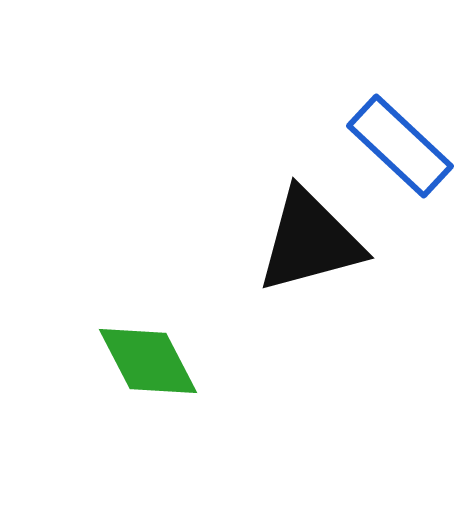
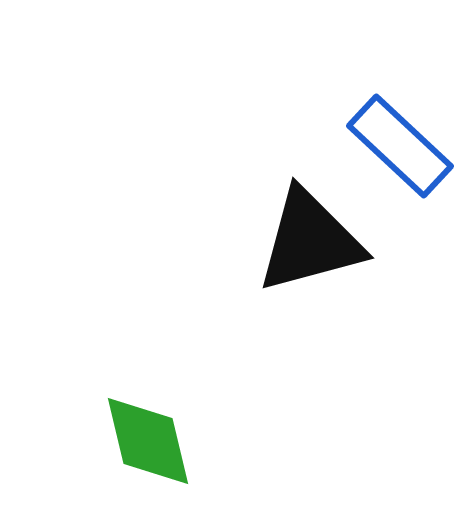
green diamond: moved 80 px down; rotated 14 degrees clockwise
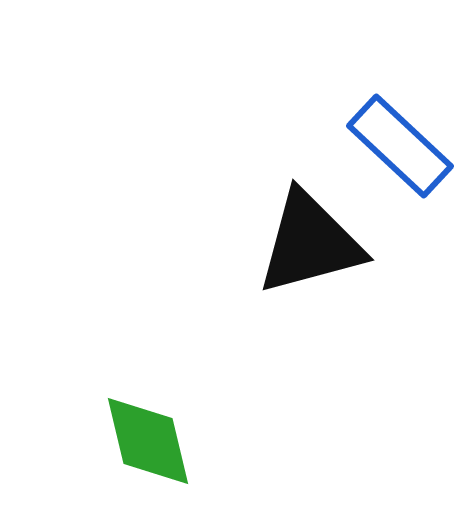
black triangle: moved 2 px down
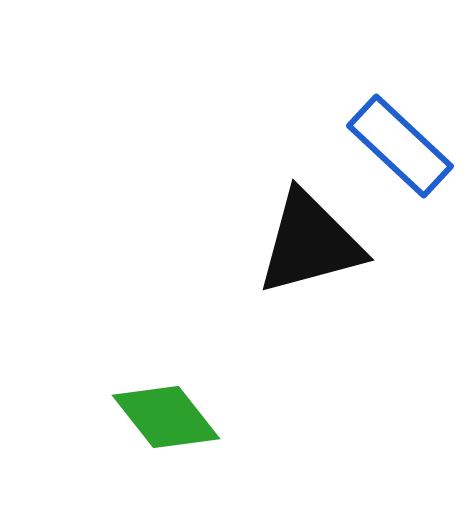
green diamond: moved 18 px right, 24 px up; rotated 25 degrees counterclockwise
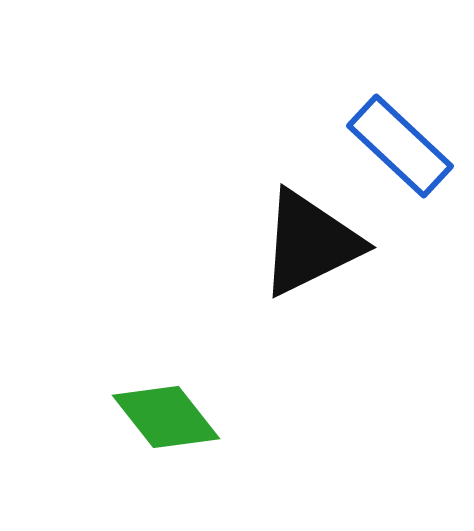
black triangle: rotated 11 degrees counterclockwise
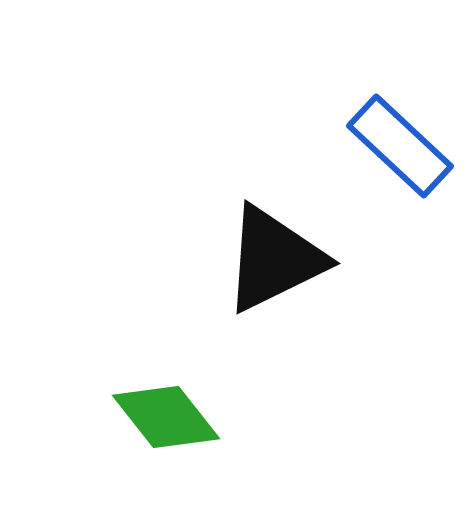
black triangle: moved 36 px left, 16 px down
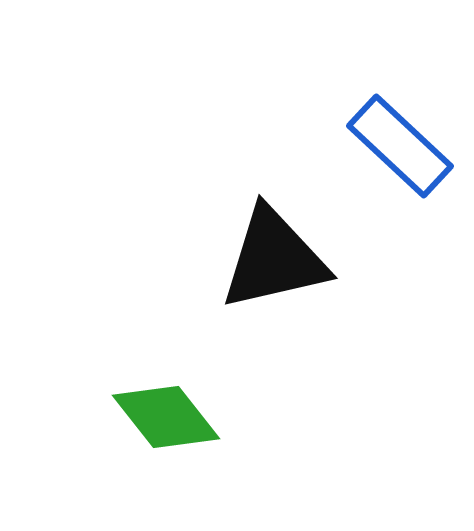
black triangle: rotated 13 degrees clockwise
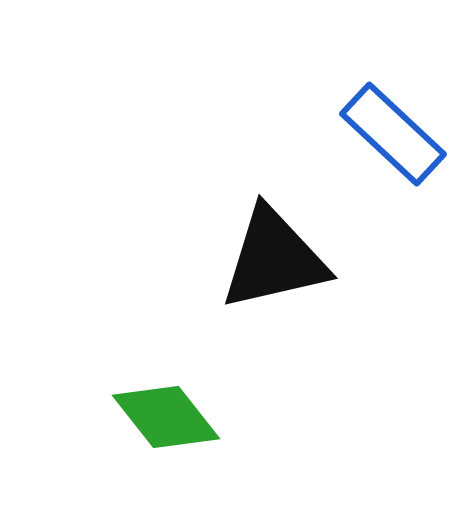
blue rectangle: moved 7 px left, 12 px up
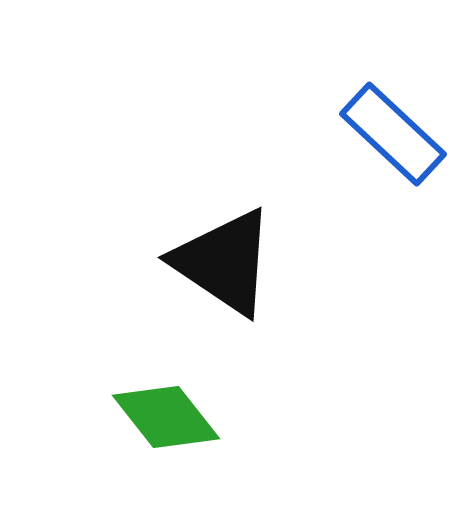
black triangle: moved 50 px left, 3 px down; rotated 47 degrees clockwise
